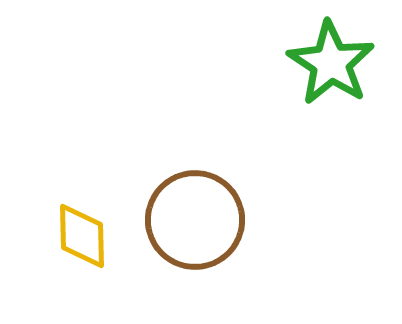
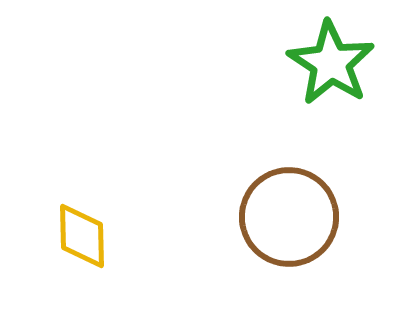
brown circle: moved 94 px right, 3 px up
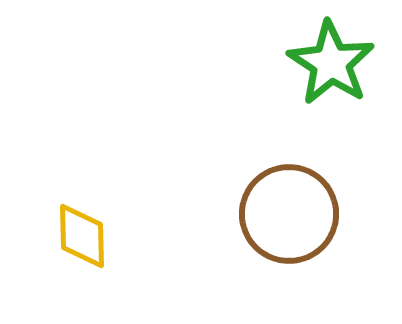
brown circle: moved 3 px up
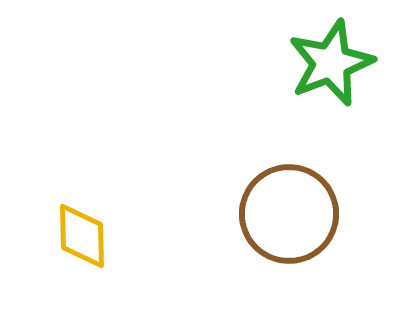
green star: rotated 18 degrees clockwise
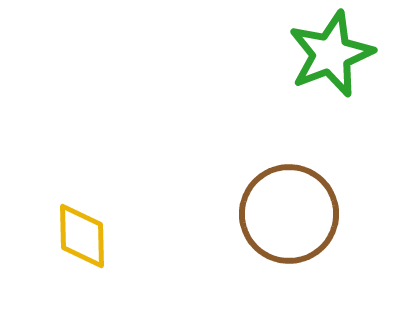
green star: moved 9 px up
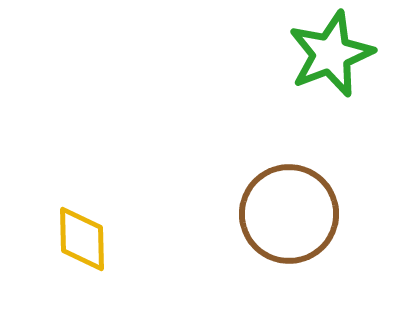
yellow diamond: moved 3 px down
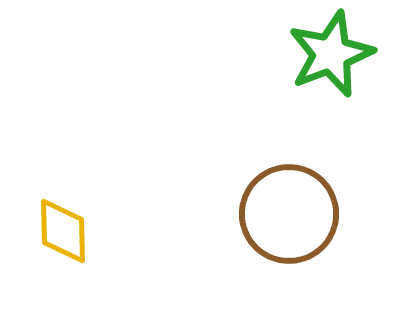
yellow diamond: moved 19 px left, 8 px up
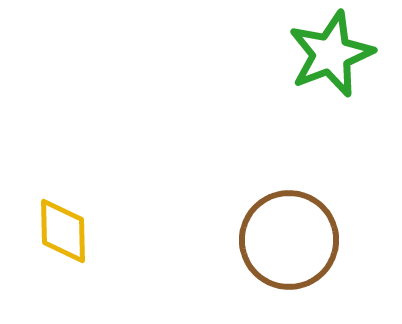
brown circle: moved 26 px down
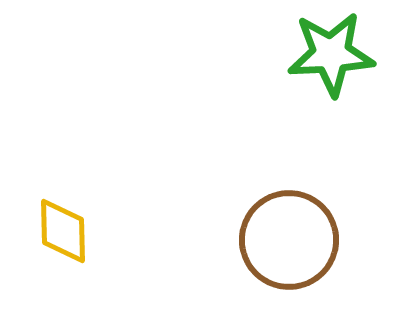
green star: rotated 18 degrees clockwise
